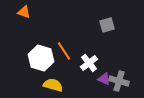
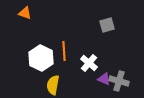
orange triangle: moved 1 px right, 1 px down
orange line: rotated 30 degrees clockwise
white hexagon: rotated 10 degrees clockwise
white cross: rotated 12 degrees counterclockwise
yellow semicircle: rotated 96 degrees counterclockwise
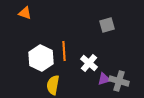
purple triangle: rotated 40 degrees counterclockwise
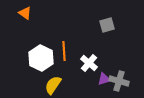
orange triangle: rotated 16 degrees clockwise
yellow semicircle: rotated 24 degrees clockwise
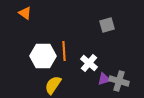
white hexagon: moved 2 px right, 2 px up; rotated 25 degrees counterclockwise
